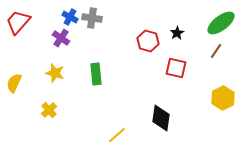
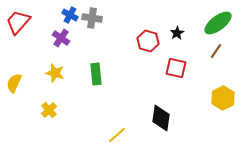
blue cross: moved 2 px up
green ellipse: moved 3 px left
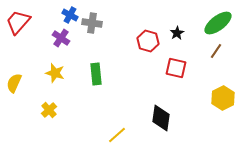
gray cross: moved 5 px down
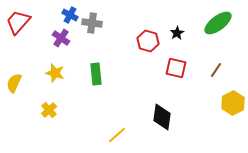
brown line: moved 19 px down
yellow hexagon: moved 10 px right, 5 px down
black diamond: moved 1 px right, 1 px up
